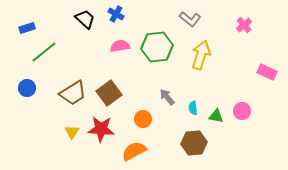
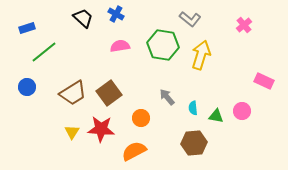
black trapezoid: moved 2 px left, 1 px up
green hexagon: moved 6 px right, 2 px up; rotated 16 degrees clockwise
pink rectangle: moved 3 px left, 9 px down
blue circle: moved 1 px up
orange circle: moved 2 px left, 1 px up
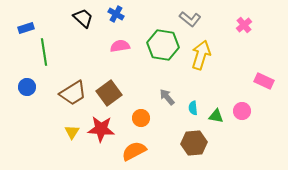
blue rectangle: moved 1 px left
green line: rotated 60 degrees counterclockwise
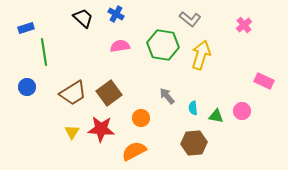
gray arrow: moved 1 px up
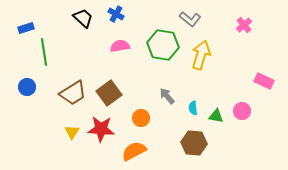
brown hexagon: rotated 10 degrees clockwise
